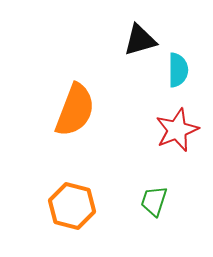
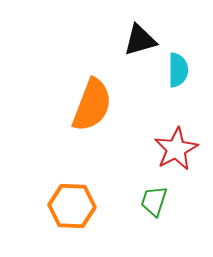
orange semicircle: moved 17 px right, 5 px up
red star: moved 1 px left, 19 px down; rotated 6 degrees counterclockwise
orange hexagon: rotated 12 degrees counterclockwise
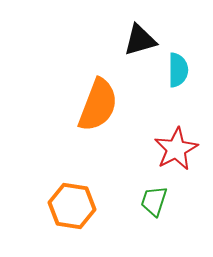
orange semicircle: moved 6 px right
orange hexagon: rotated 6 degrees clockwise
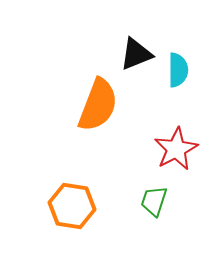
black triangle: moved 4 px left, 14 px down; rotated 6 degrees counterclockwise
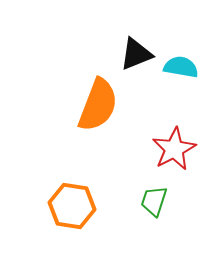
cyan semicircle: moved 3 px right, 3 px up; rotated 80 degrees counterclockwise
red star: moved 2 px left
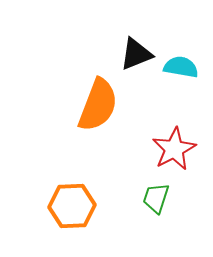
green trapezoid: moved 2 px right, 3 px up
orange hexagon: rotated 12 degrees counterclockwise
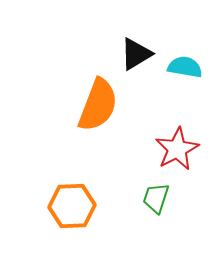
black triangle: rotated 9 degrees counterclockwise
cyan semicircle: moved 4 px right
red star: moved 3 px right
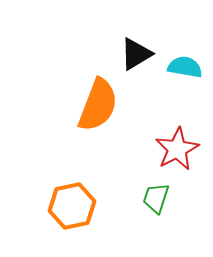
orange hexagon: rotated 9 degrees counterclockwise
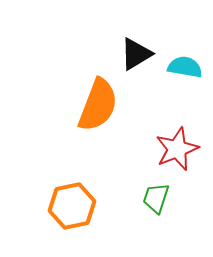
red star: rotated 6 degrees clockwise
